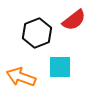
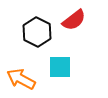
black hexagon: moved 1 px up; rotated 12 degrees counterclockwise
orange arrow: moved 2 px down; rotated 8 degrees clockwise
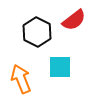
orange arrow: rotated 40 degrees clockwise
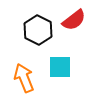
black hexagon: moved 1 px right, 2 px up
orange arrow: moved 3 px right, 1 px up
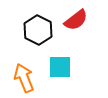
red semicircle: moved 2 px right
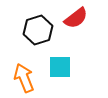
red semicircle: moved 2 px up
black hexagon: rotated 16 degrees clockwise
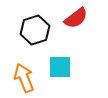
black hexagon: moved 3 px left
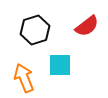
red semicircle: moved 11 px right, 8 px down
cyan square: moved 2 px up
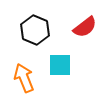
red semicircle: moved 2 px left, 1 px down
black hexagon: rotated 20 degrees counterclockwise
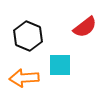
black hexagon: moved 7 px left, 6 px down
orange arrow: rotated 72 degrees counterclockwise
